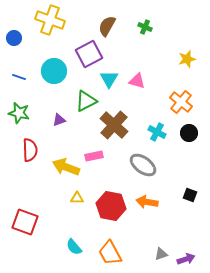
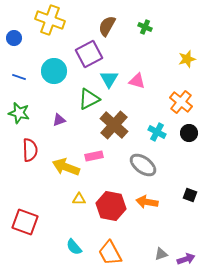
green triangle: moved 3 px right, 2 px up
yellow triangle: moved 2 px right, 1 px down
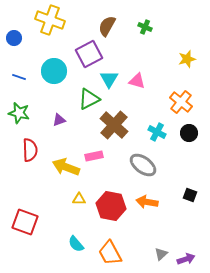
cyan semicircle: moved 2 px right, 3 px up
gray triangle: rotated 24 degrees counterclockwise
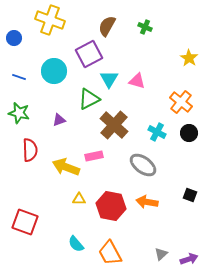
yellow star: moved 2 px right, 1 px up; rotated 24 degrees counterclockwise
purple arrow: moved 3 px right
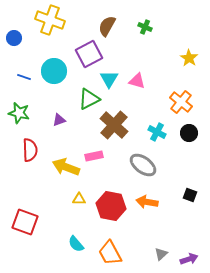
blue line: moved 5 px right
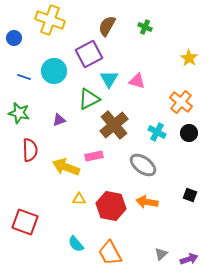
brown cross: rotated 8 degrees clockwise
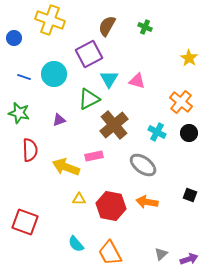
cyan circle: moved 3 px down
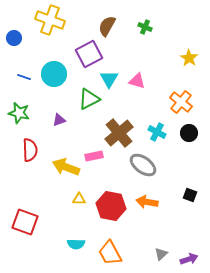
brown cross: moved 5 px right, 8 px down
cyan semicircle: rotated 48 degrees counterclockwise
